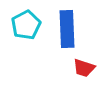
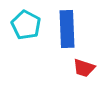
cyan pentagon: rotated 16 degrees counterclockwise
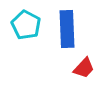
red trapezoid: rotated 65 degrees counterclockwise
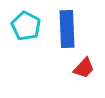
cyan pentagon: moved 1 px down
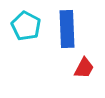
red trapezoid: rotated 15 degrees counterclockwise
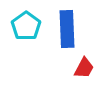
cyan pentagon: rotated 8 degrees clockwise
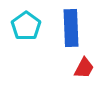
blue rectangle: moved 4 px right, 1 px up
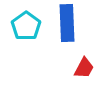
blue rectangle: moved 4 px left, 5 px up
